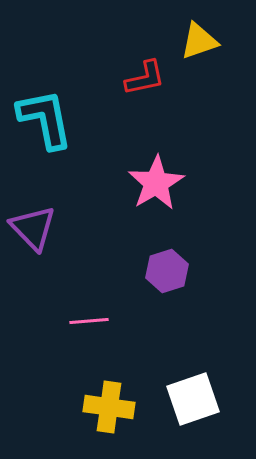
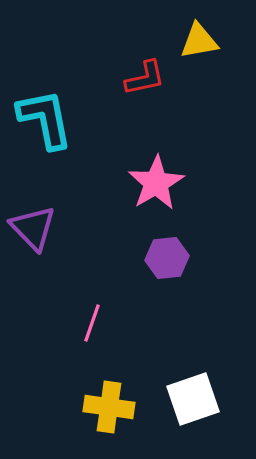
yellow triangle: rotated 9 degrees clockwise
purple hexagon: moved 13 px up; rotated 12 degrees clockwise
pink line: moved 3 px right, 2 px down; rotated 66 degrees counterclockwise
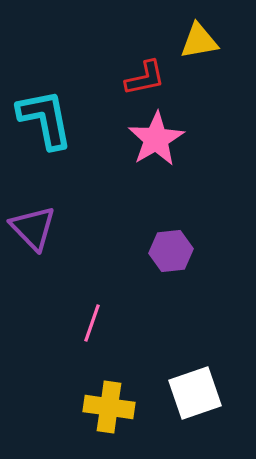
pink star: moved 44 px up
purple hexagon: moved 4 px right, 7 px up
white square: moved 2 px right, 6 px up
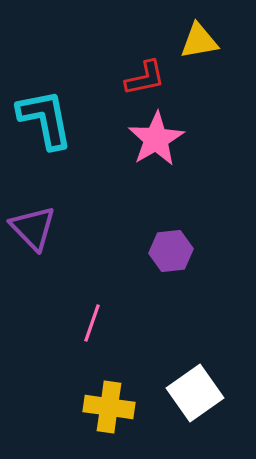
white square: rotated 16 degrees counterclockwise
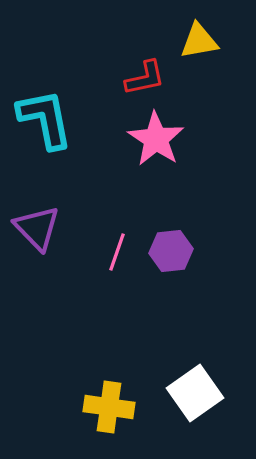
pink star: rotated 8 degrees counterclockwise
purple triangle: moved 4 px right
pink line: moved 25 px right, 71 px up
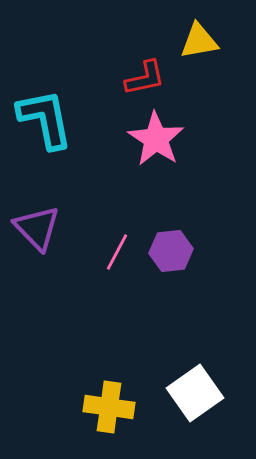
pink line: rotated 9 degrees clockwise
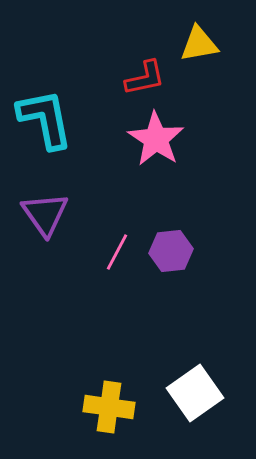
yellow triangle: moved 3 px down
purple triangle: moved 8 px right, 14 px up; rotated 9 degrees clockwise
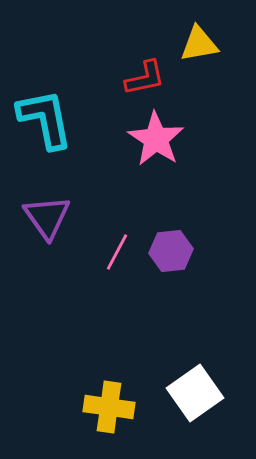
purple triangle: moved 2 px right, 3 px down
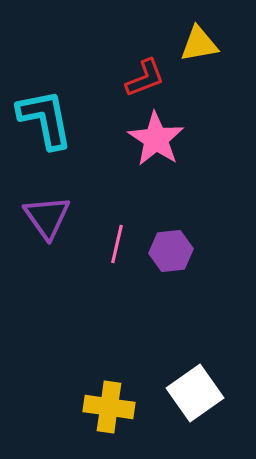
red L-shape: rotated 9 degrees counterclockwise
pink line: moved 8 px up; rotated 15 degrees counterclockwise
